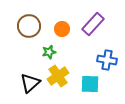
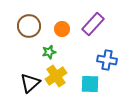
yellow cross: moved 2 px left
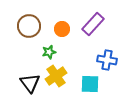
black triangle: rotated 25 degrees counterclockwise
